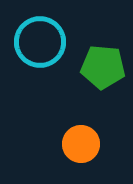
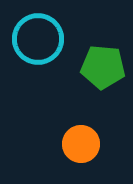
cyan circle: moved 2 px left, 3 px up
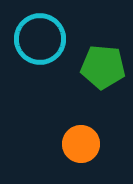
cyan circle: moved 2 px right
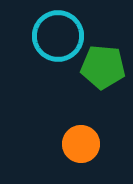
cyan circle: moved 18 px right, 3 px up
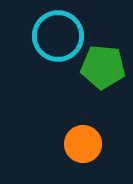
orange circle: moved 2 px right
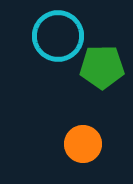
green pentagon: moved 1 px left; rotated 6 degrees counterclockwise
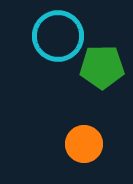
orange circle: moved 1 px right
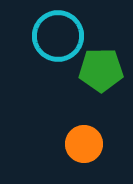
green pentagon: moved 1 px left, 3 px down
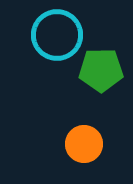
cyan circle: moved 1 px left, 1 px up
